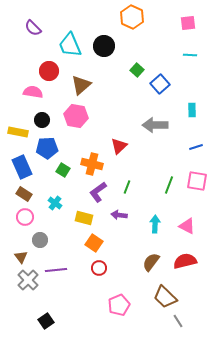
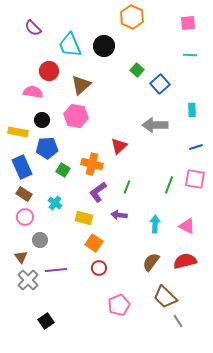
pink square at (197, 181): moved 2 px left, 2 px up
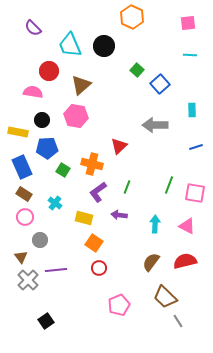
pink square at (195, 179): moved 14 px down
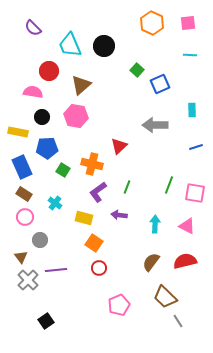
orange hexagon at (132, 17): moved 20 px right, 6 px down
blue square at (160, 84): rotated 18 degrees clockwise
black circle at (42, 120): moved 3 px up
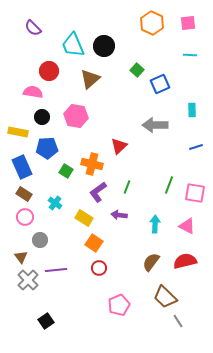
cyan trapezoid at (70, 45): moved 3 px right
brown triangle at (81, 85): moved 9 px right, 6 px up
green square at (63, 170): moved 3 px right, 1 px down
yellow rectangle at (84, 218): rotated 18 degrees clockwise
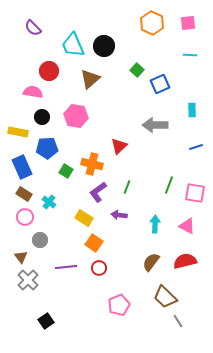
cyan cross at (55, 203): moved 6 px left, 1 px up
purple line at (56, 270): moved 10 px right, 3 px up
